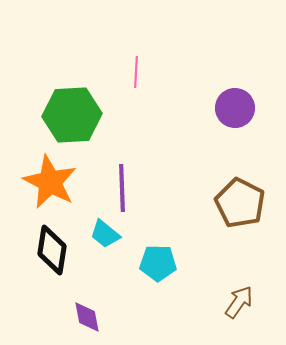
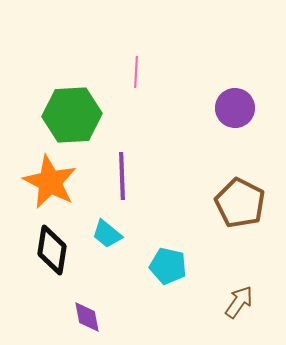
purple line: moved 12 px up
cyan trapezoid: moved 2 px right
cyan pentagon: moved 10 px right, 3 px down; rotated 12 degrees clockwise
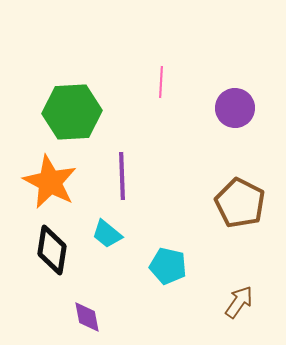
pink line: moved 25 px right, 10 px down
green hexagon: moved 3 px up
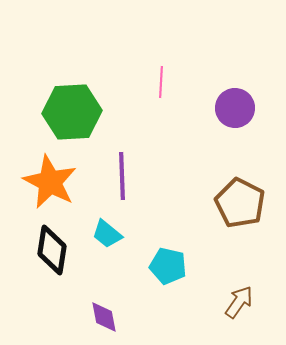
purple diamond: moved 17 px right
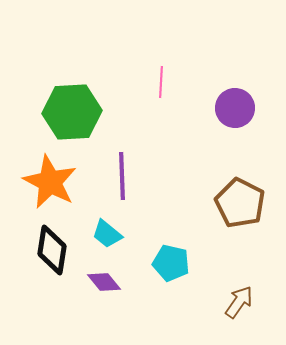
cyan pentagon: moved 3 px right, 3 px up
purple diamond: moved 35 px up; rotated 28 degrees counterclockwise
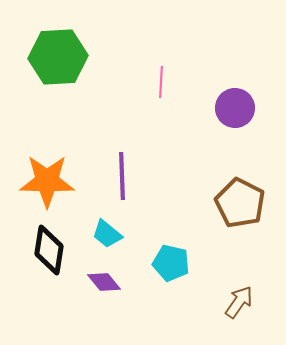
green hexagon: moved 14 px left, 55 px up
orange star: moved 3 px left, 1 px up; rotated 26 degrees counterclockwise
black diamond: moved 3 px left
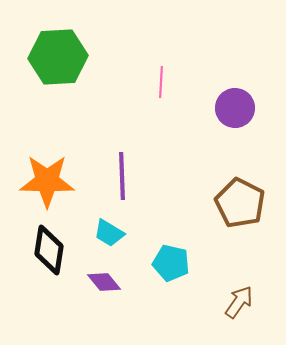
cyan trapezoid: moved 2 px right, 1 px up; rotated 8 degrees counterclockwise
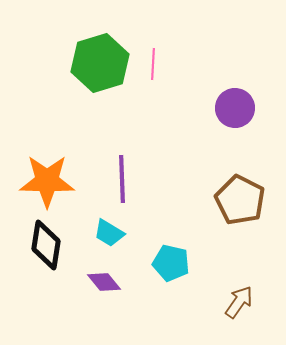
green hexagon: moved 42 px right, 6 px down; rotated 14 degrees counterclockwise
pink line: moved 8 px left, 18 px up
purple line: moved 3 px down
brown pentagon: moved 3 px up
black diamond: moved 3 px left, 5 px up
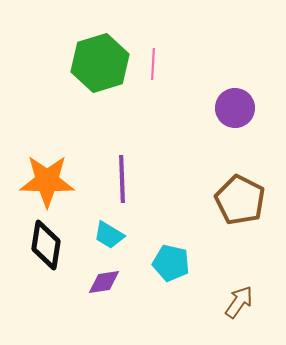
cyan trapezoid: moved 2 px down
purple diamond: rotated 60 degrees counterclockwise
